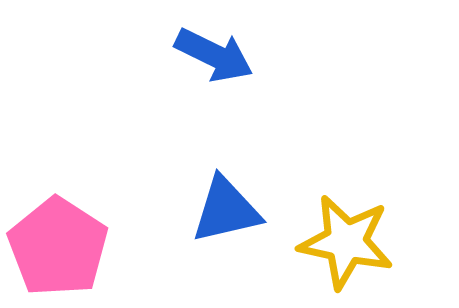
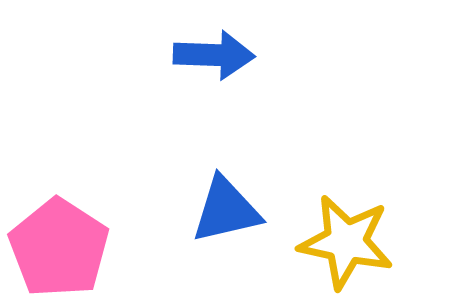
blue arrow: rotated 24 degrees counterclockwise
pink pentagon: moved 1 px right, 1 px down
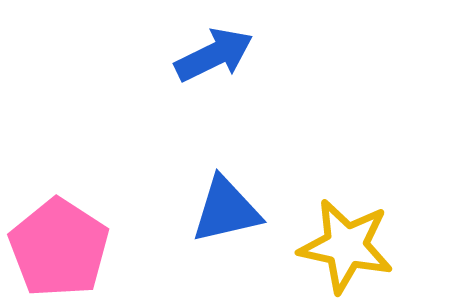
blue arrow: rotated 28 degrees counterclockwise
yellow star: moved 4 px down
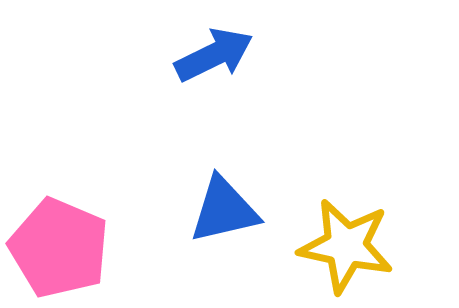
blue triangle: moved 2 px left
pink pentagon: rotated 10 degrees counterclockwise
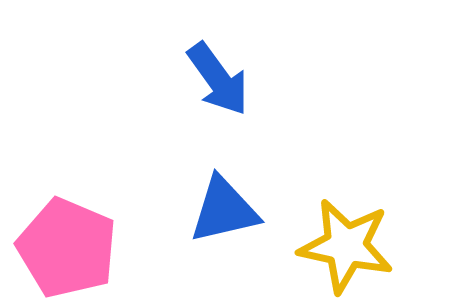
blue arrow: moved 4 px right, 24 px down; rotated 80 degrees clockwise
pink pentagon: moved 8 px right
